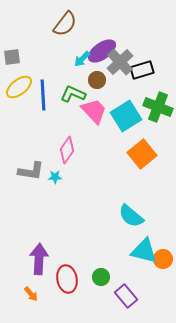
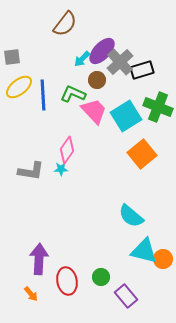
purple ellipse: rotated 12 degrees counterclockwise
cyan star: moved 6 px right, 8 px up
red ellipse: moved 2 px down
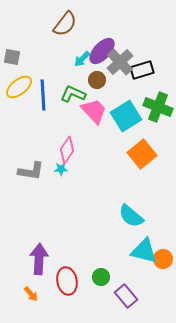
gray square: rotated 18 degrees clockwise
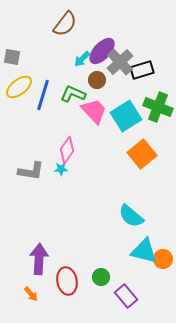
blue line: rotated 20 degrees clockwise
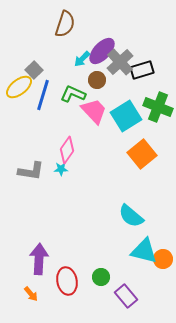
brown semicircle: rotated 20 degrees counterclockwise
gray square: moved 22 px right, 13 px down; rotated 36 degrees clockwise
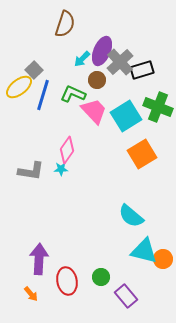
purple ellipse: rotated 20 degrees counterclockwise
orange square: rotated 8 degrees clockwise
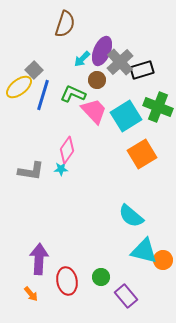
orange circle: moved 1 px down
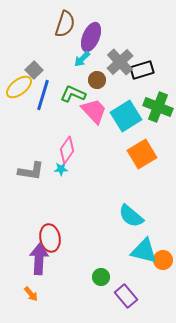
purple ellipse: moved 11 px left, 14 px up
red ellipse: moved 17 px left, 43 px up
